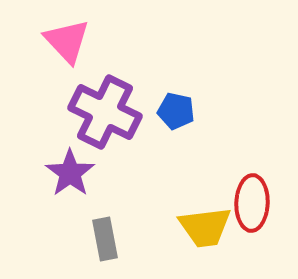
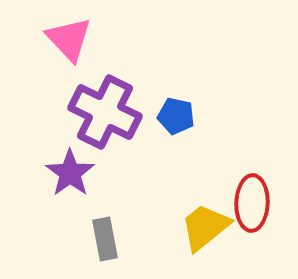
pink triangle: moved 2 px right, 2 px up
blue pentagon: moved 5 px down
yellow trapezoid: rotated 148 degrees clockwise
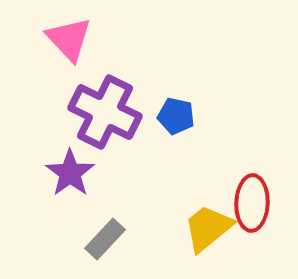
yellow trapezoid: moved 3 px right, 1 px down
gray rectangle: rotated 54 degrees clockwise
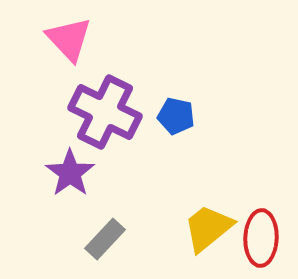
red ellipse: moved 9 px right, 35 px down
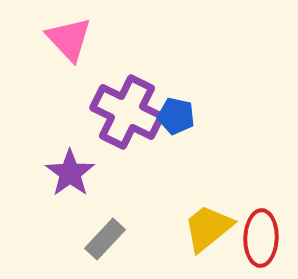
purple cross: moved 22 px right
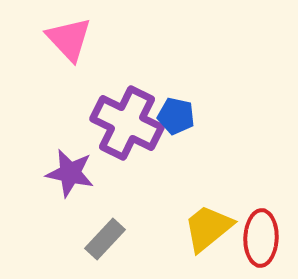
purple cross: moved 11 px down
purple star: rotated 24 degrees counterclockwise
